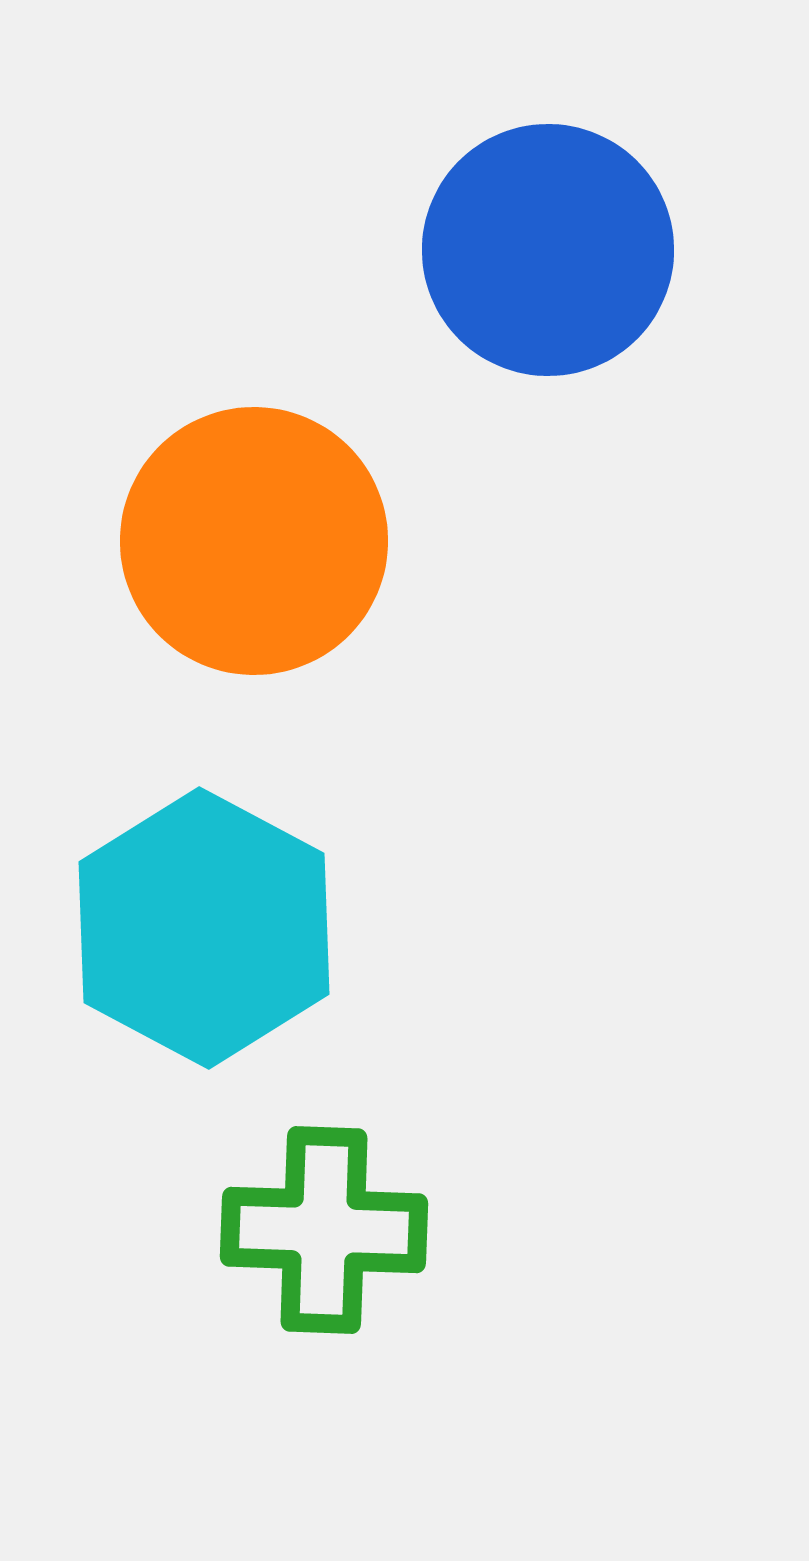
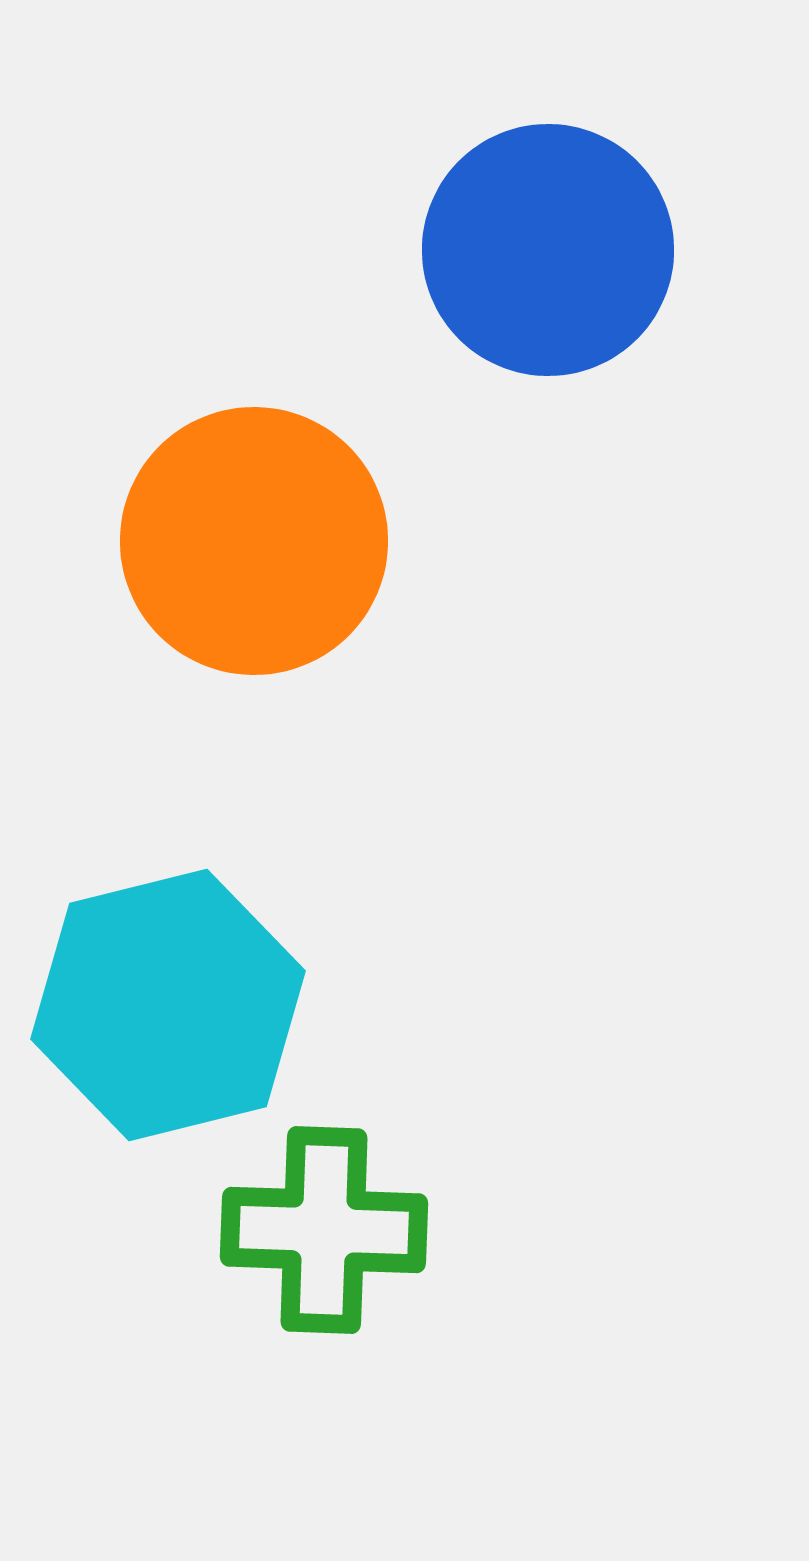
cyan hexagon: moved 36 px left, 77 px down; rotated 18 degrees clockwise
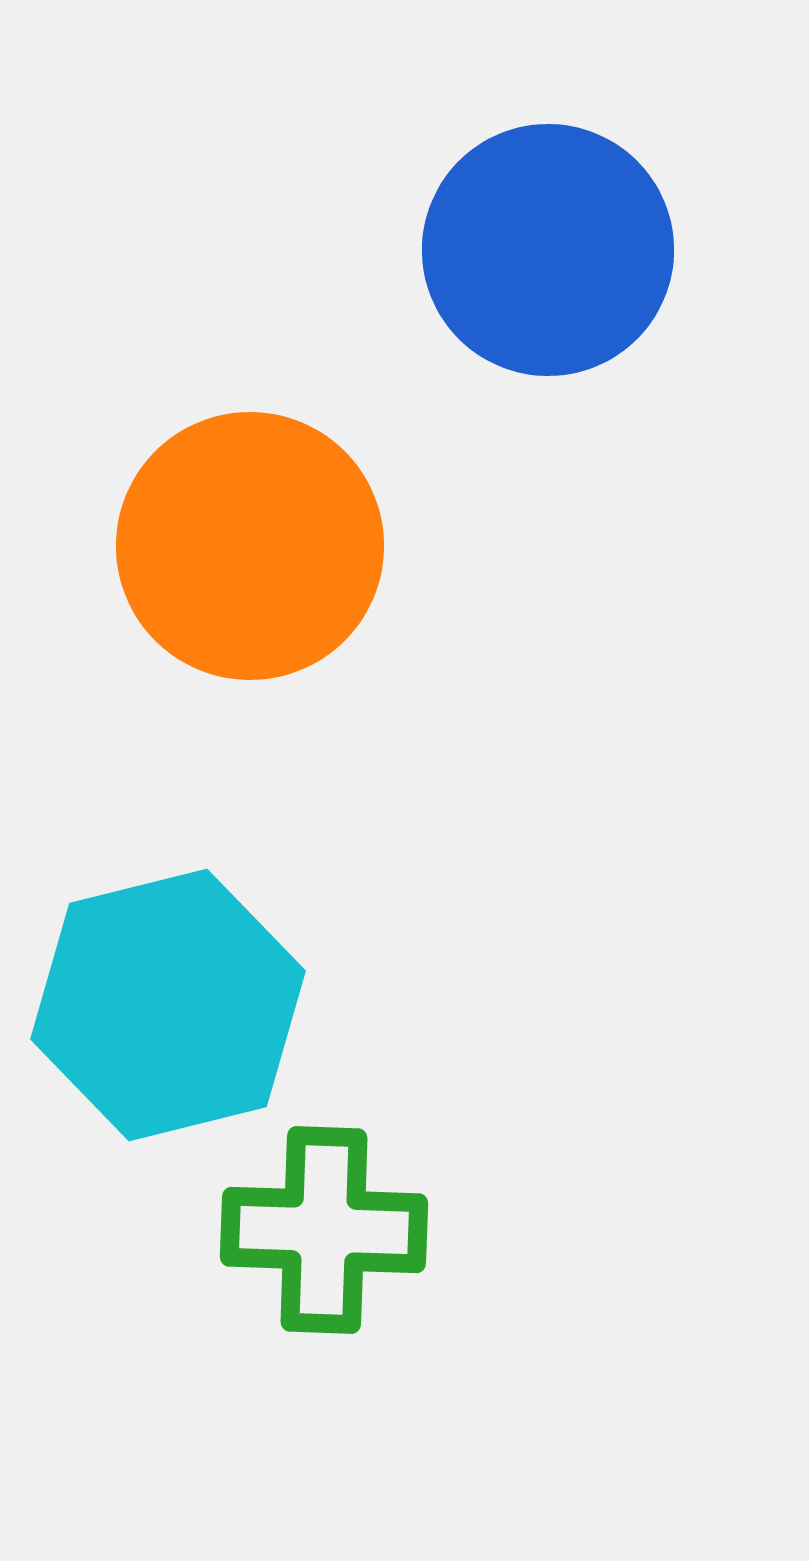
orange circle: moved 4 px left, 5 px down
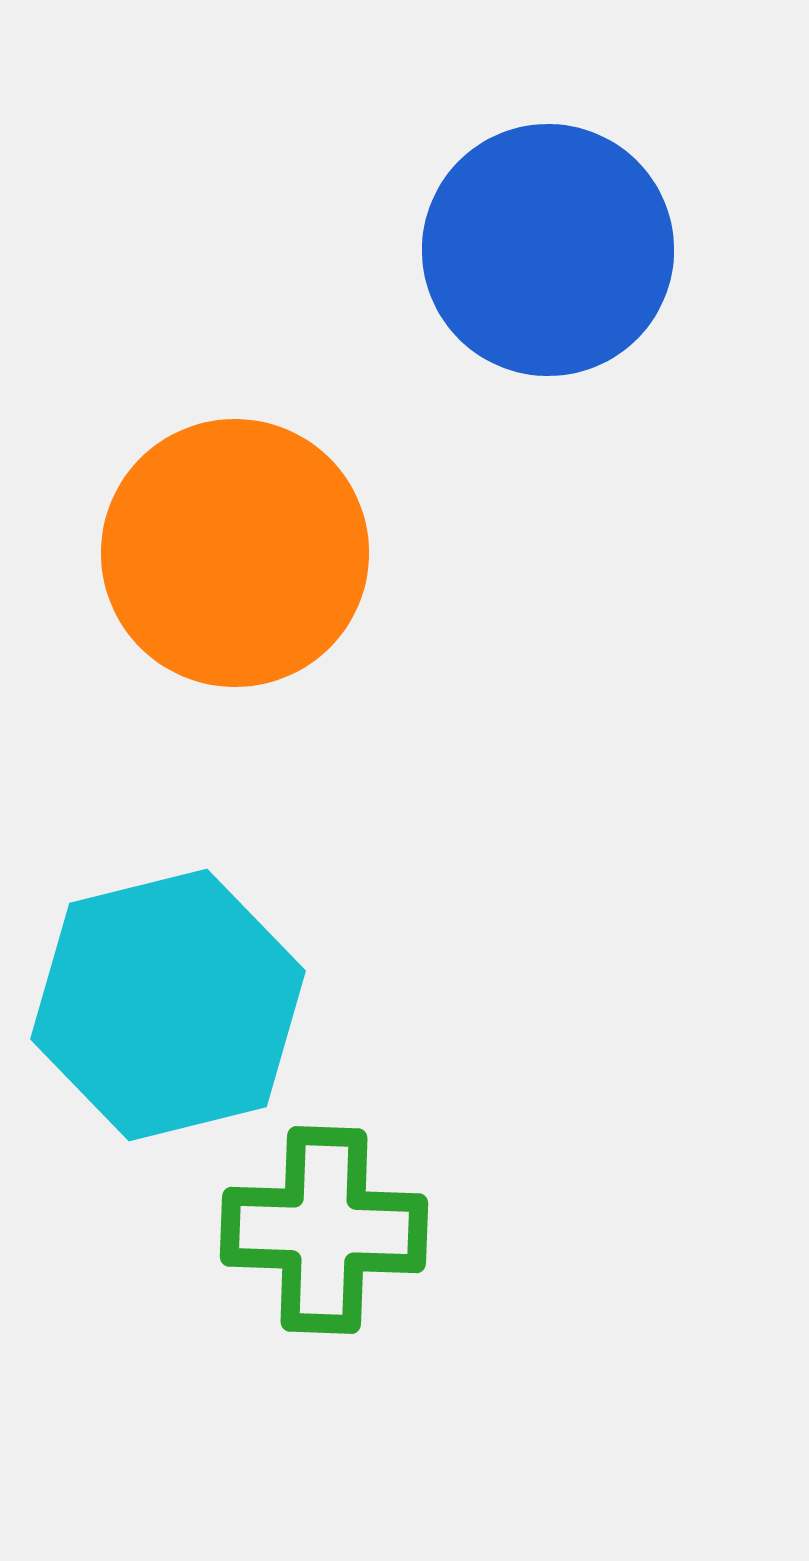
orange circle: moved 15 px left, 7 px down
